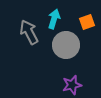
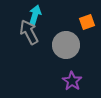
cyan arrow: moved 19 px left, 4 px up
purple star: moved 4 px up; rotated 24 degrees counterclockwise
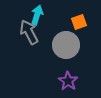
cyan arrow: moved 2 px right
orange square: moved 8 px left
purple star: moved 4 px left
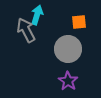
orange square: rotated 14 degrees clockwise
gray arrow: moved 3 px left, 2 px up
gray circle: moved 2 px right, 4 px down
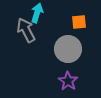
cyan arrow: moved 2 px up
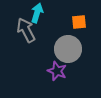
purple star: moved 11 px left, 10 px up; rotated 12 degrees counterclockwise
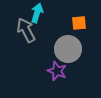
orange square: moved 1 px down
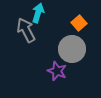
cyan arrow: moved 1 px right
orange square: rotated 35 degrees counterclockwise
gray circle: moved 4 px right
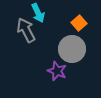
cyan arrow: rotated 138 degrees clockwise
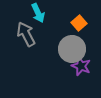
gray arrow: moved 4 px down
purple star: moved 24 px right, 5 px up
